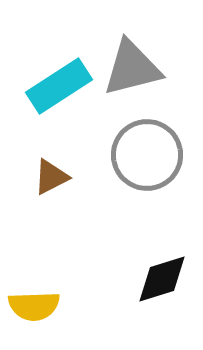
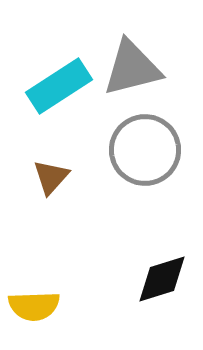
gray circle: moved 2 px left, 5 px up
brown triangle: rotated 21 degrees counterclockwise
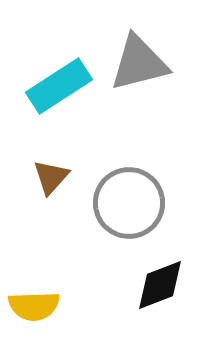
gray triangle: moved 7 px right, 5 px up
gray circle: moved 16 px left, 53 px down
black diamond: moved 2 px left, 6 px down; rotated 4 degrees counterclockwise
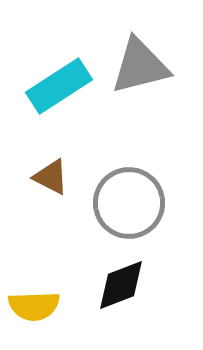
gray triangle: moved 1 px right, 3 px down
brown triangle: rotated 45 degrees counterclockwise
black diamond: moved 39 px left
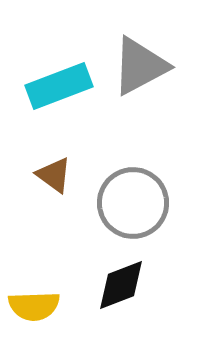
gray triangle: rotated 14 degrees counterclockwise
cyan rectangle: rotated 12 degrees clockwise
brown triangle: moved 3 px right, 2 px up; rotated 9 degrees clockwise
gray circle: moved 4 px right
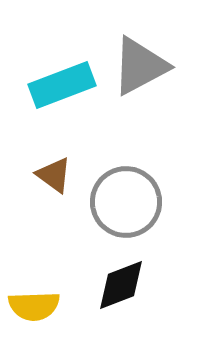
cyan rectangle: moved 3 px right, 1 px up
gray circle: moved 7 px left, 1 px up
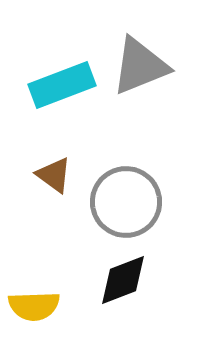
gray triangle: rotated 6 degrees clockwise
black diamond: moved 2 px right, 5 px up
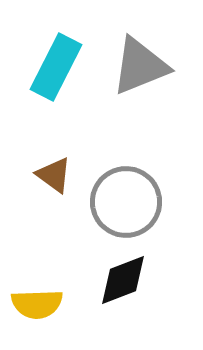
cyan rectangle: moved 6 px left, 18 px up; rotated 42 degrees counterclockwise
yellow semicircle: moved 3 px right, 2 px up
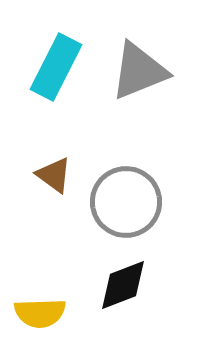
gray triangle: moved 1 px left, 5 px down
black diamond: moved 5 px down
yellow semicircle: moved 3 px right, 9 px down
